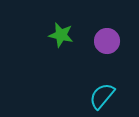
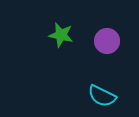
cyan semicircle: rotated 104 degrees counterclockwise
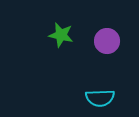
cyan semicircle: moved 2 px left, 2 px down; rotated 28 degrees counterclockwise
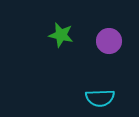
purple circle: moved 2 px right
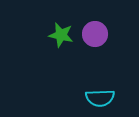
purple circle: moved 14 px left, 7 px up
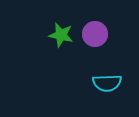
cyan semicircle: moved 7 px right, 15 px up
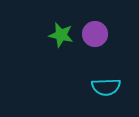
cyan semicircle: moved 1 px left, 4 px down
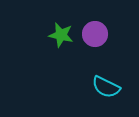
cyan semicircle: rotated 28 degrees clockwise
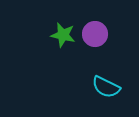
green star: moved 2 px right
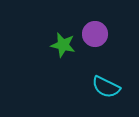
green star: moved 10 px down
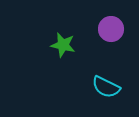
purple circle: moved 16 px right, 5 px up
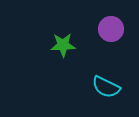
green star: rotated 15 degrees counterclockwise
